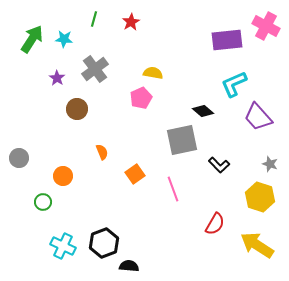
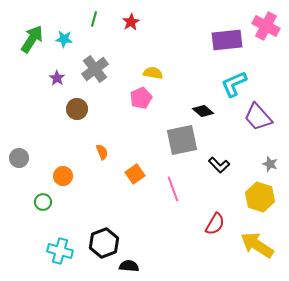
cyan cross: moved 3 px left, 5 px down; rotated 10 degrees counterclockwise
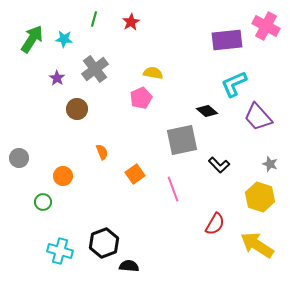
black diamond: moved 4 px right
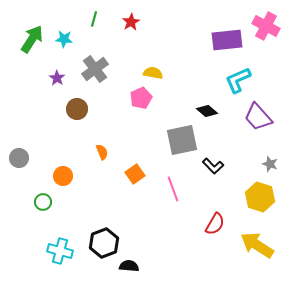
cyan L-shape: moved 4 px right, 4 px up
black L-shape: moved 6 px left, 1 px down
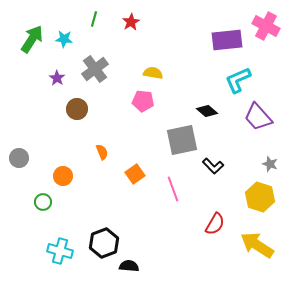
pink pentagon: moved 2 px right, 3 px down; rotated 30 degrees clockwise
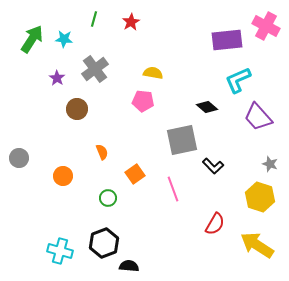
black diamond: moved 4 px up
green circle: moved 65 px right, 4 px up
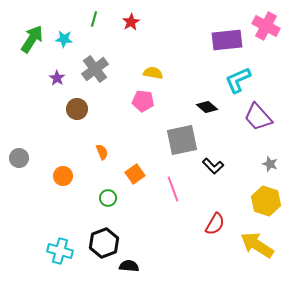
yellow hexagon: moved 6 px right, 4 px down
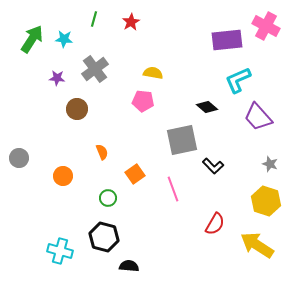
purple star: rotated 28 degrees counterclockwise
black hexagon: moved 6 px up; rotated 24 degrees counterclockwise
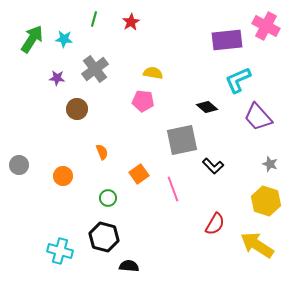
gray circle: moved 7 px down
orange square: moved 4 px right
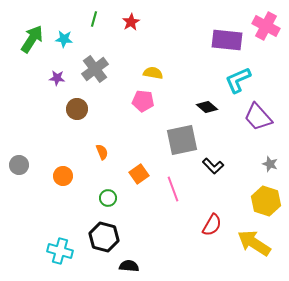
purple rectangle: rotated 12 degrees clockwise
red semicircle: moved 3 px left, 1 px down
yellow arrow: moved 3 px left, 2 px up
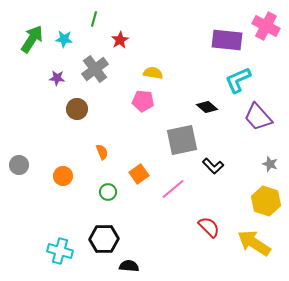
red star: moved 11 px left, 18 px down
pink line: rotated 70 degrees clockwise
green circle: moved 6 px up
red semicircle: moved 3 px left, 2 px down; rotated 75 degrees counterclockwise
black hexagon: moved 2 px down; rotated 16 degrees counterclockwise
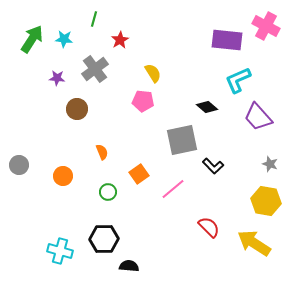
yellow semicircle: rotated 48 degrees clockwise
yellow hexagon: rotated 8 degrees counterclockwise
